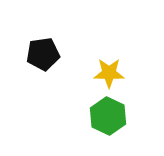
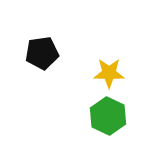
black pentagon: moved 1 px left, 1 px up
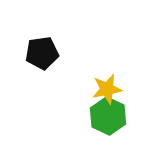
yellow star: moved 2 px left, 16 px down; rotated 12 degrees counterclockwise
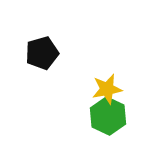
black pentagon: rotated 8 degrees counterclockwise
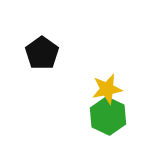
black pentagon: rotated 20 degrees counterclockwise
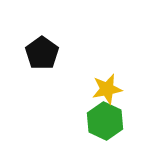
green hexagon: moved 3 px left, 5 px down
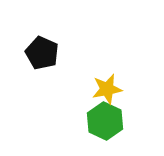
black pentagon: rotated 12 degrees counterclockwise
